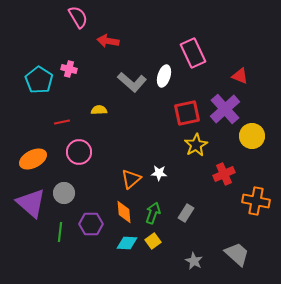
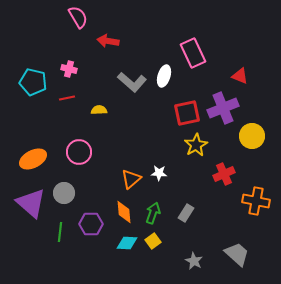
cyan pentagon: moved 6 px left, 2 px down; rotated 20 degrees counterclockwise
purple cross: moved 2 px left, 1 px up; rotated 20 degrees clockwise
red line: moved 5 px right, 24 px up
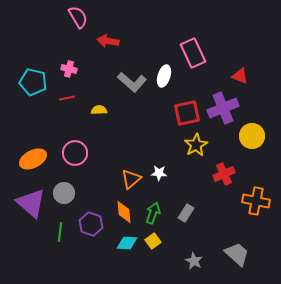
pink circle: moved 4 px left, 1 px down
purple hexagon: rotated 20 degrees clockwise
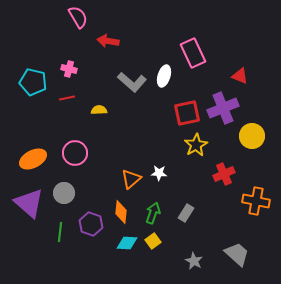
purple triangle: moved 2 px left
orange diamond: moved 3 px left; rotated 10 degrees clockwise
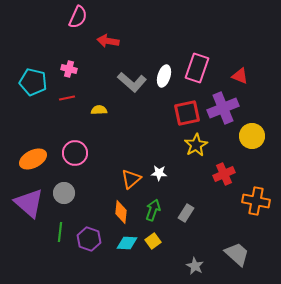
pink semicircle: rotated 55 degrees clockwise
pink rectangle: moved 4 px right, 15 px down; rotated 44 degrees clockwise
green arrow: moved 3 px up
purple hexagon: moved 2 px left, 15 px down
gray star: moved 1 px right, 5 px down
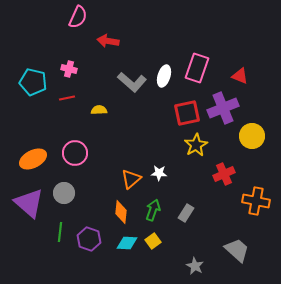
gray trapezoid: moved 4 px up
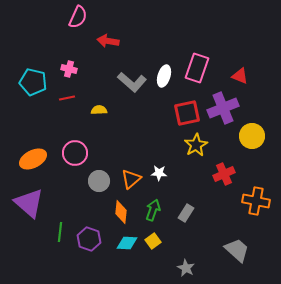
gray circle: moved 35 px right, 12 px up
gray star: moved 9 px left, 2 px down
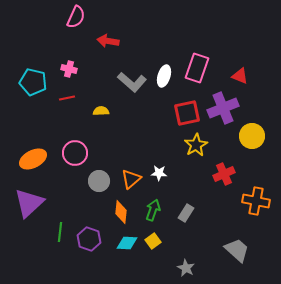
pink semicircle: moved 2 px left
yellow semicircle: moved 2 px right, 1 px down
purple triangle: rotated 36 degrees clockwise
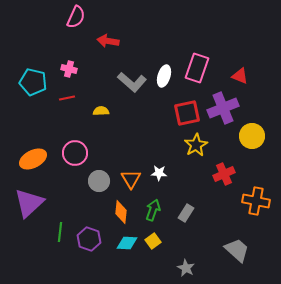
orange triangle: rotated 20 degrees counterclockwise
